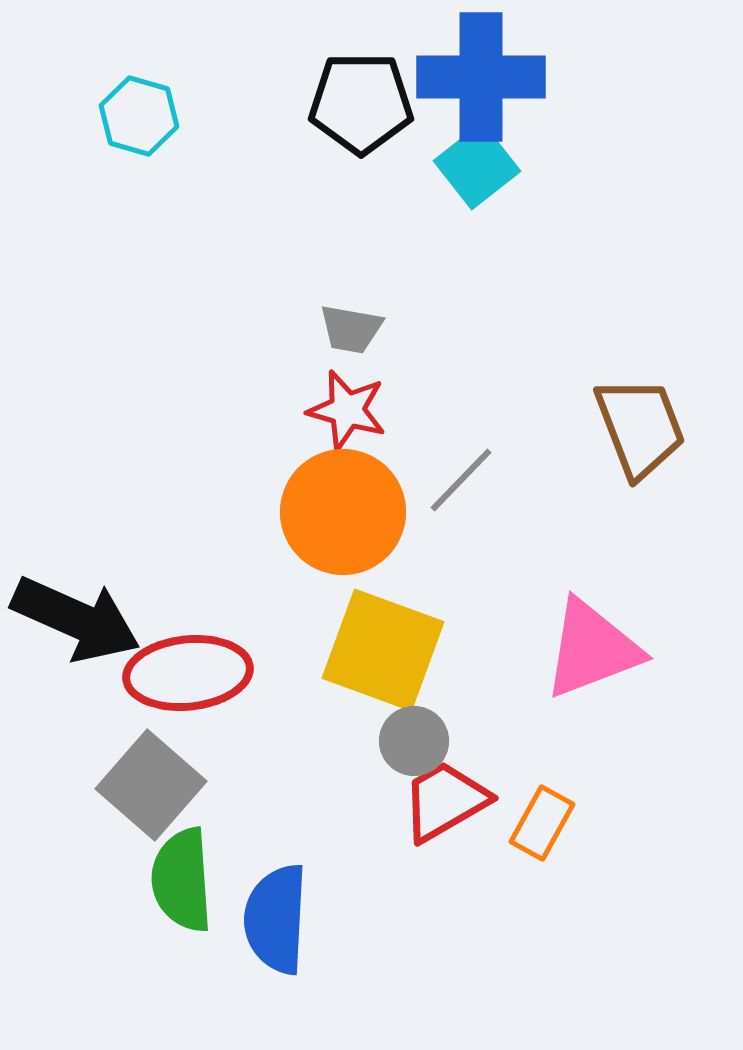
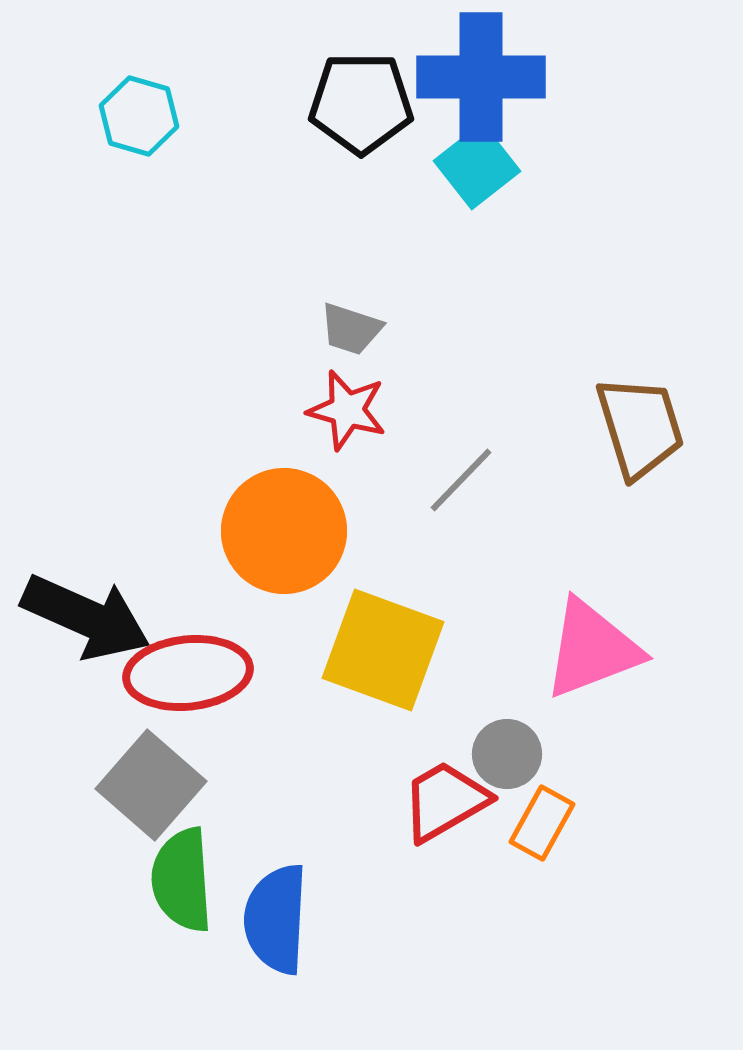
gray trapezoid: rotated 8 degrees clockwise
brown trapezoid: rotated 4 degrees clockwise
orange circle: moved 59 px left, 19 px down
black arrow: moved 10 px right, 2 px up
gray circle: moved 93 px right, 13 px down
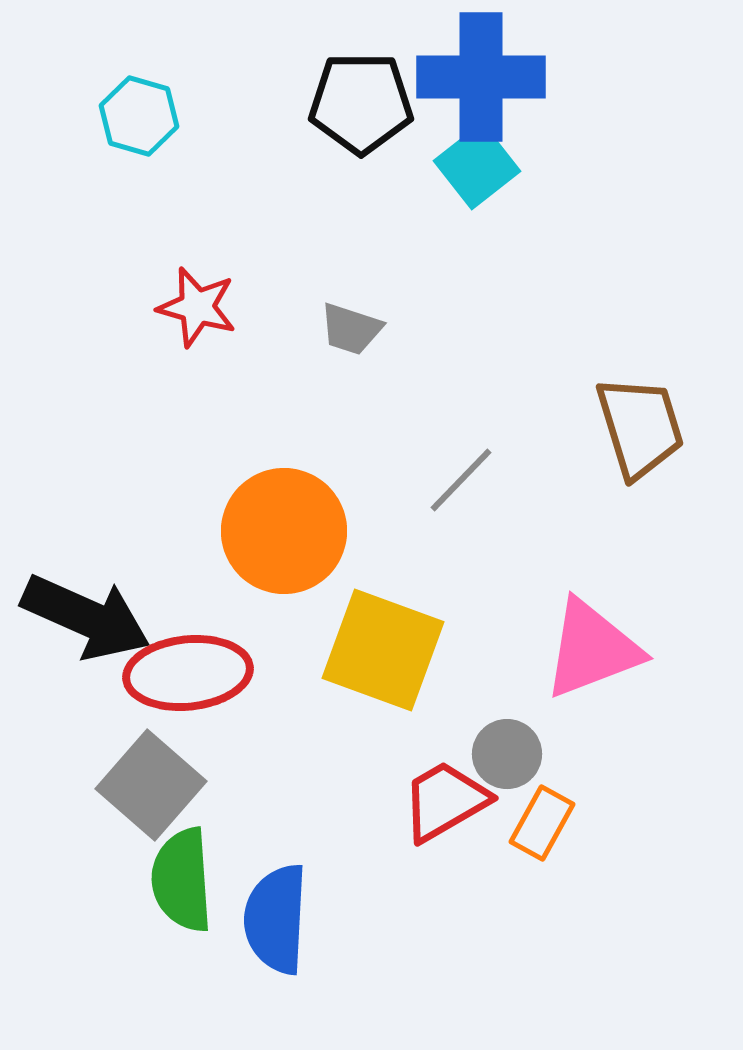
red star: moved 150 px left, 103 px up
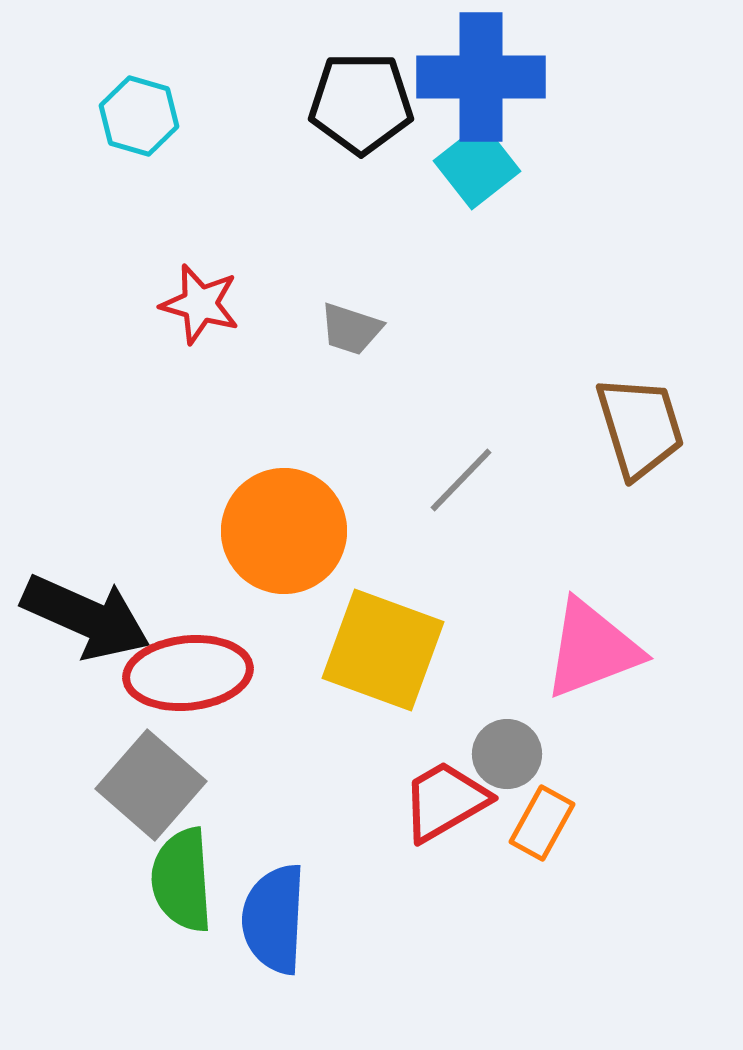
red star: moved 3 px right, 3 px up
blue semicircle: moved 2 px left
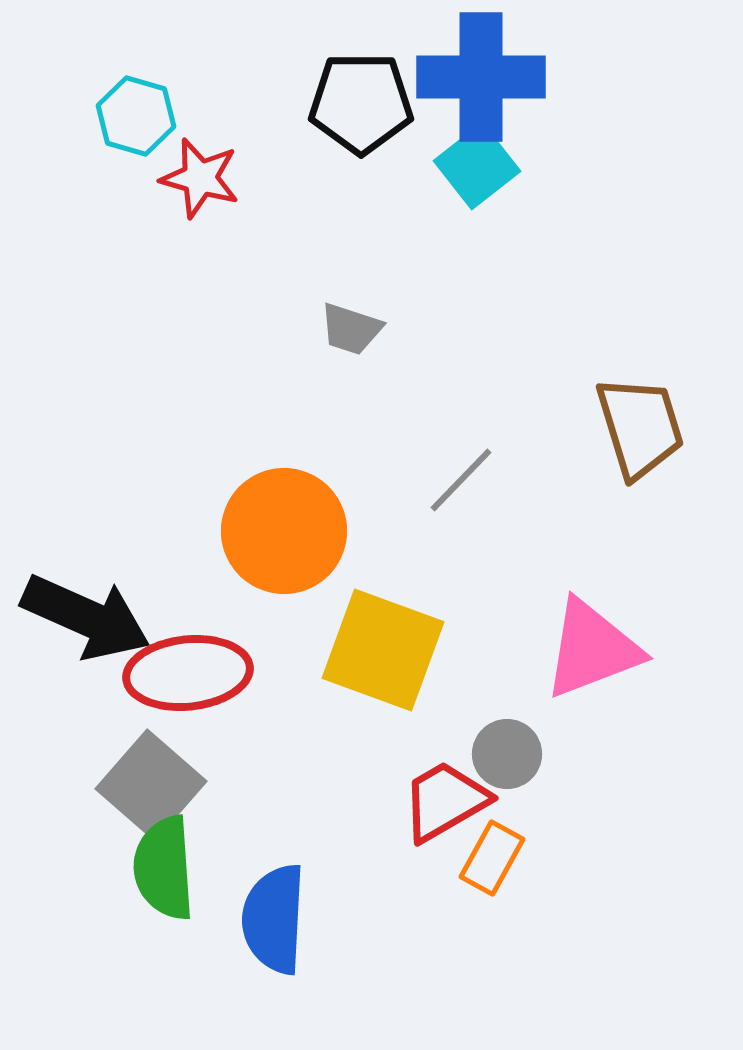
cyan hexagon: moved 3 px left
red star: moved 126 px up
orange rectangle: moved 50 px left, 35 px down
green semicircle: moved 18 px left, 12 px up
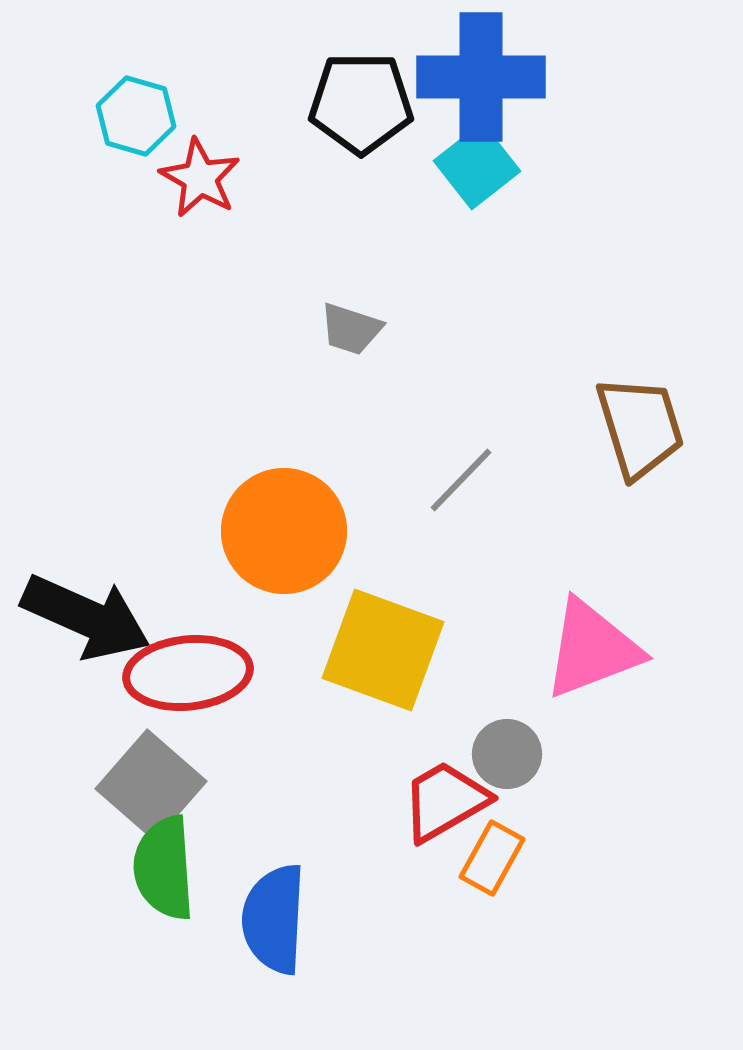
red star: rotated 14 degrees clockwise
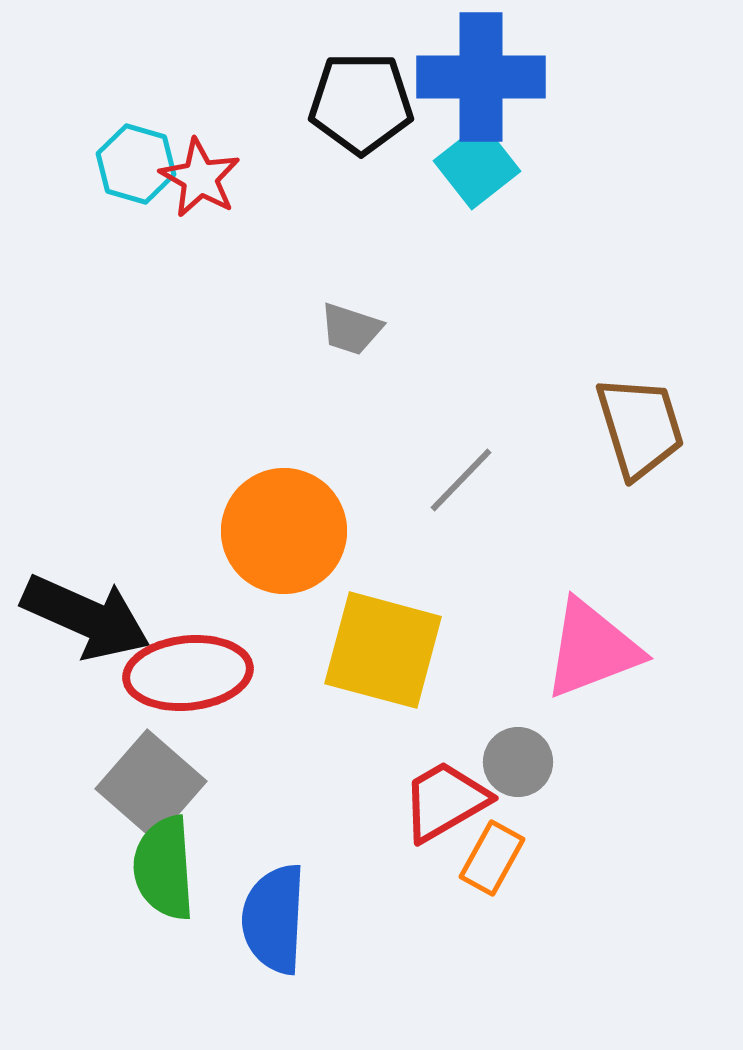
cyan hexagon: moved 48 px down
yellow square: rotated 5 degrees counterclockwise
gray circle: moved 11 px right, 8 px down
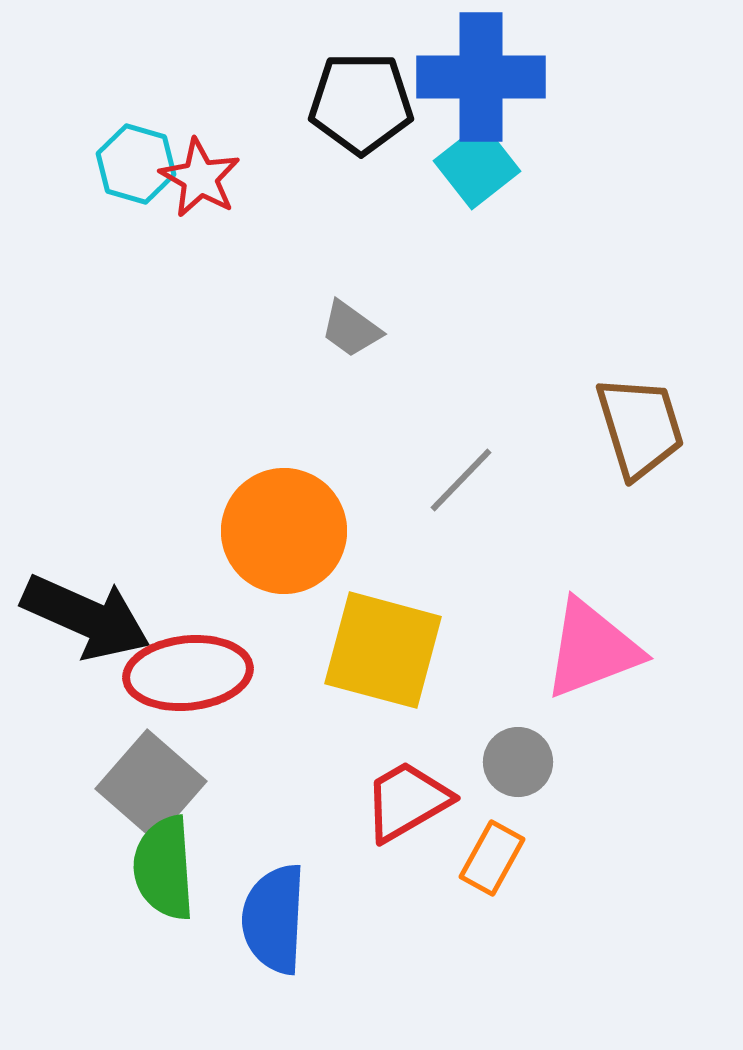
gray trapezoid: rotated 18 degrees clockwise
red trapezoid: moved 38 px left
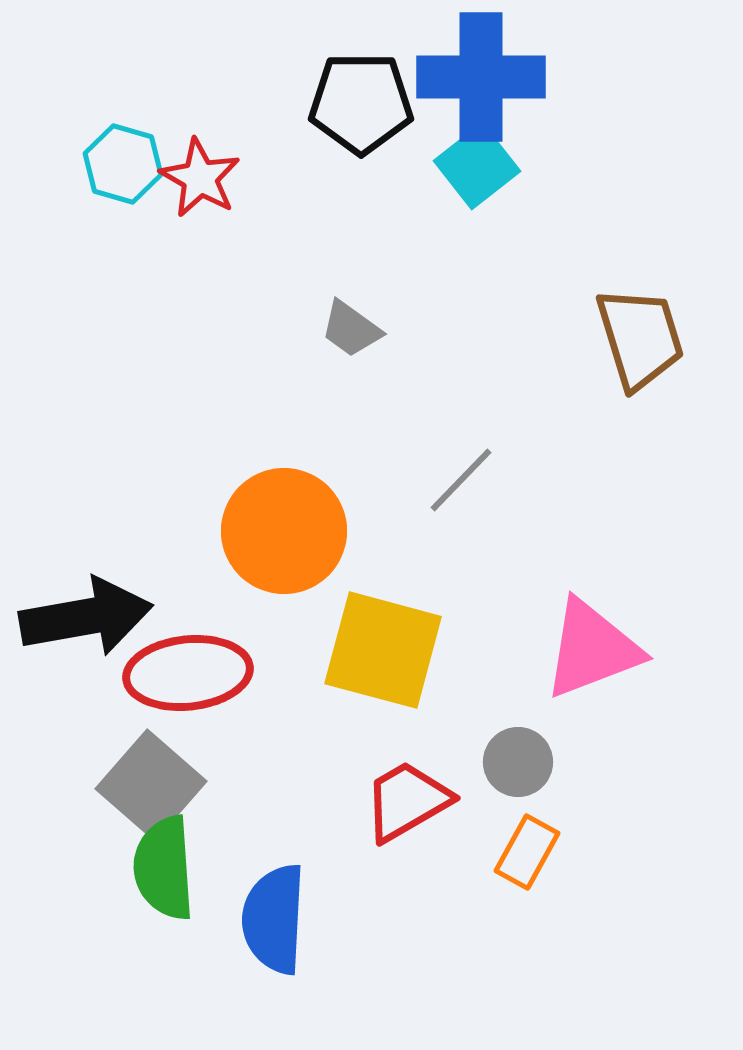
cyan hexagon: moved 13 px left
brown trapezoid: moved 89 px up
black arrow: rotated 34 degrees counterclockwise
orange rectangle: moved 35 px right, 6 px up
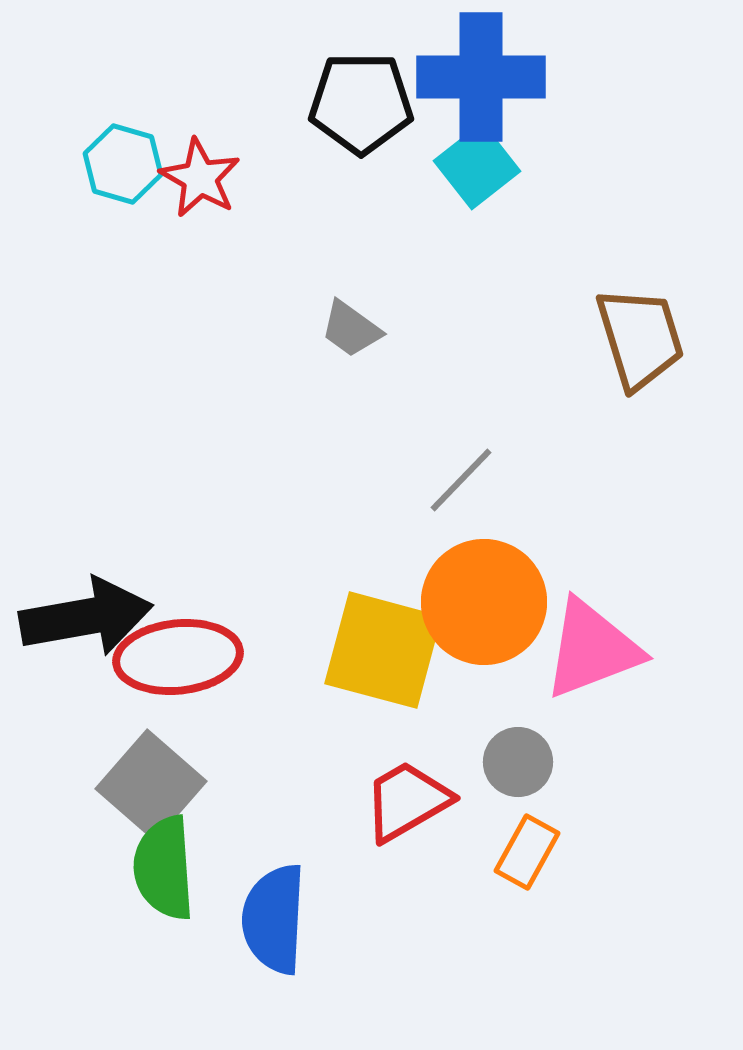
orange circle: moved 200 px right, 71 px down
red ellipse: moved 10 px left, 16 px up
